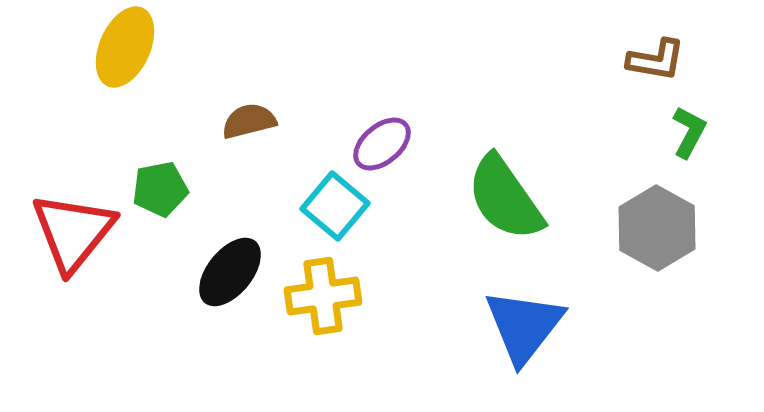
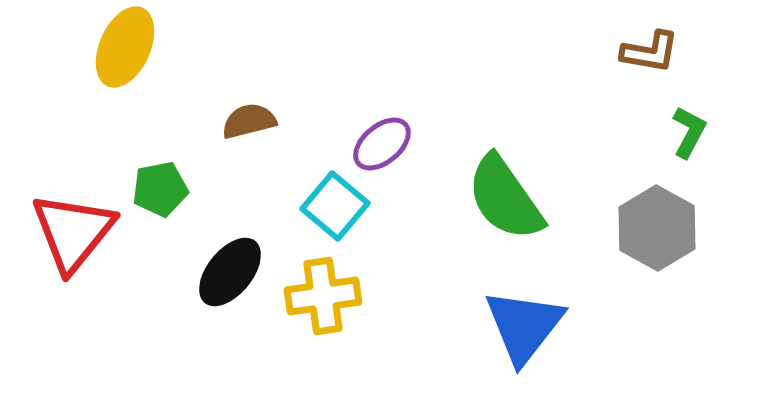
brown L-shape: moved 6 px left, 8 px up
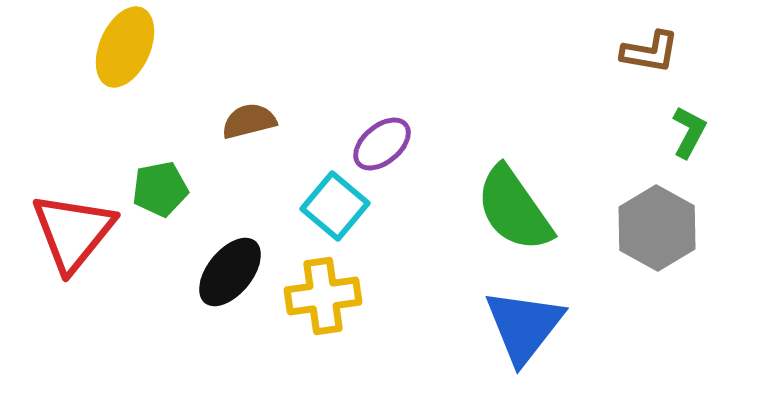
green semicircle: moved 9 px right, 11 px down
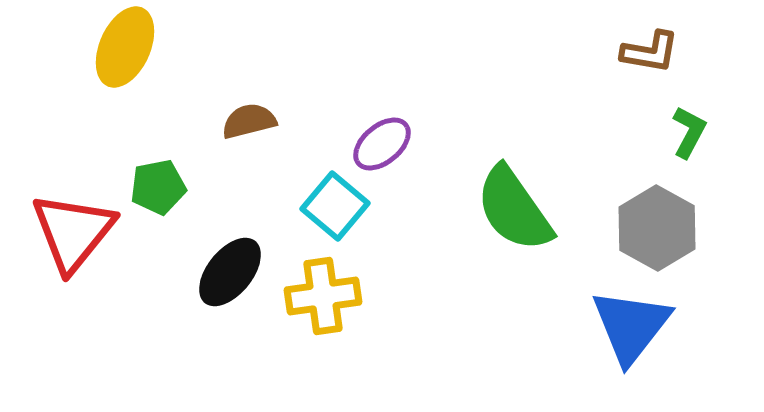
green pentagon: moved 2 px left, 2 px up
blue triangle: moved 107 px right
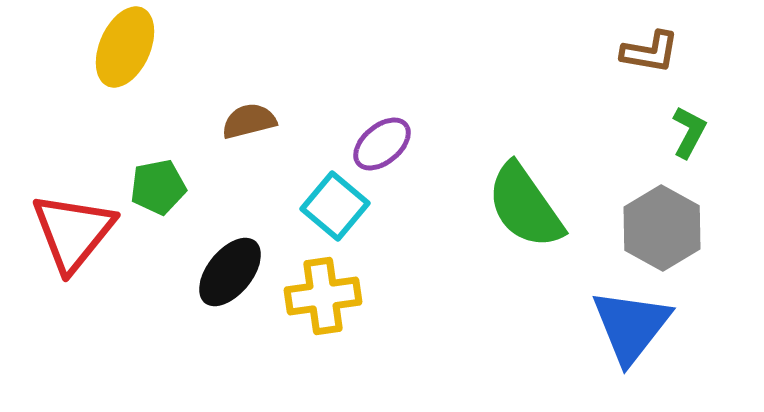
green semicircle: moved 11 px right, 3 px up
gray hexagon: moved 5 px right
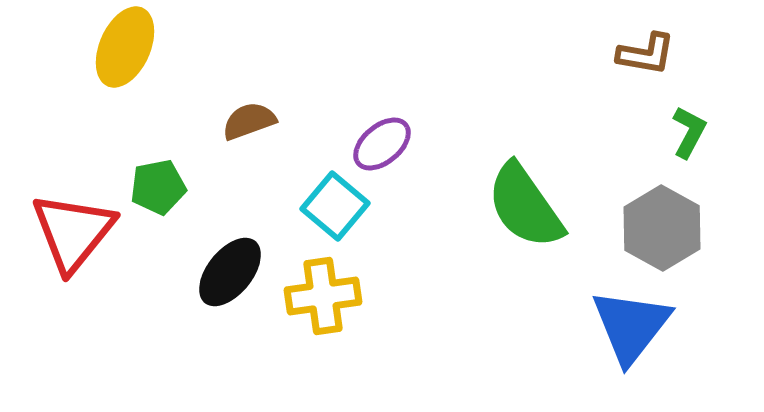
brown L-shape: moved 4 px left, 2 px down
brown semicircle: rotated 6 degrees counterclockwise
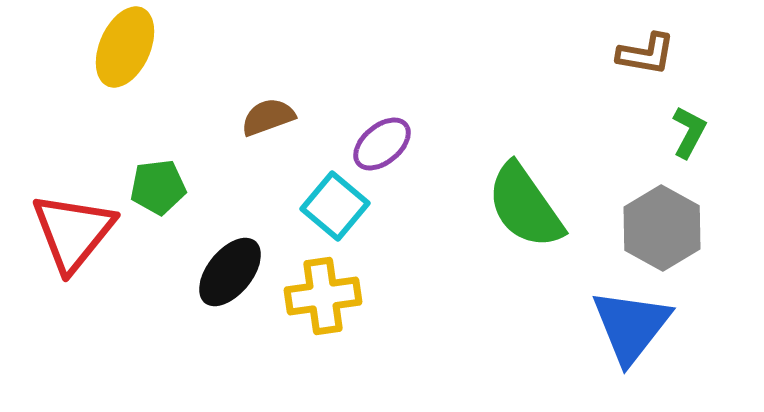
brown semicircle: moved 19 px right, 4 px up
green pentagon: rotated 4 degrees clockwise
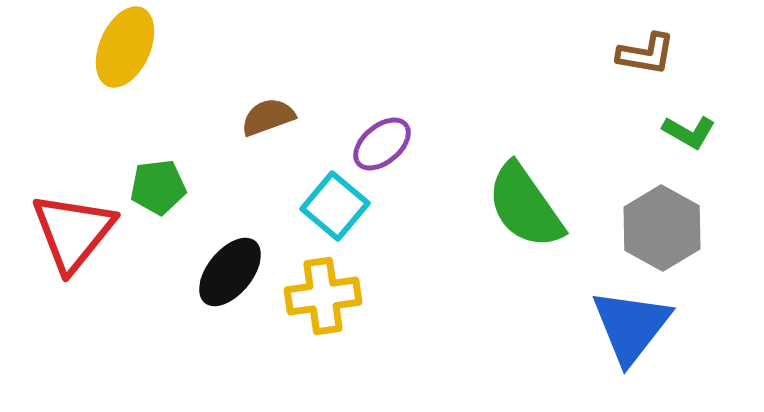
green L-shape: rotated 92 degrees clockwise
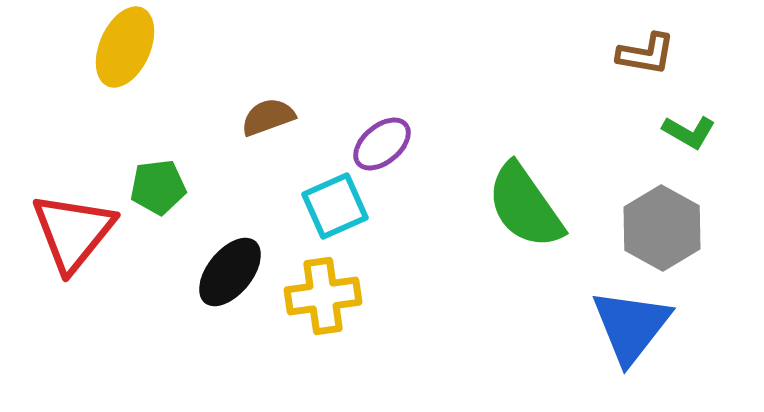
cyan square: rotated 26 degrees clockwise
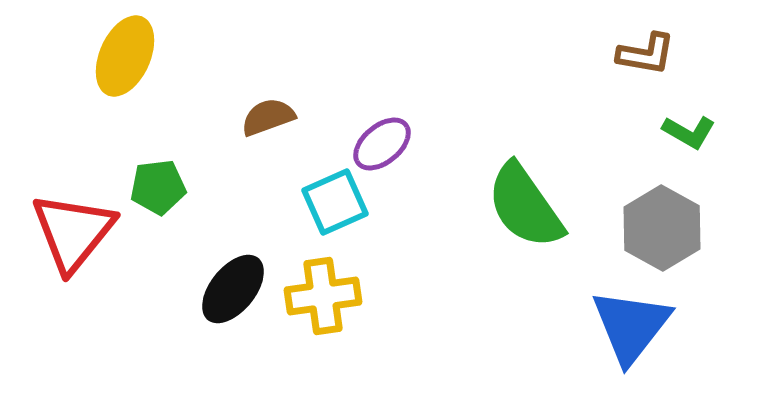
yellow ellipse: moved 9 px down
cyan square: moved 4 px up
black ellipse: moved 3 px right, 17 px down
